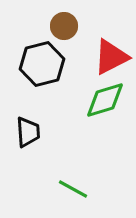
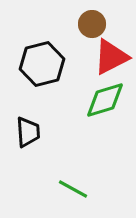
brown circle: moved 28 px right, 2 px up
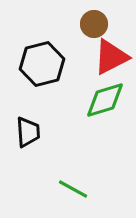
brown circle: moved 2 px right
